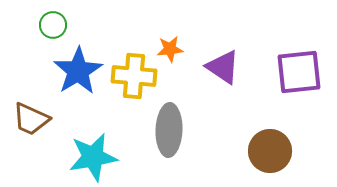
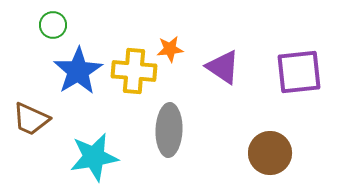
yellow cross: moved 5 px up
brown circle: moved 2 px down
cyan star: moved 1 px right
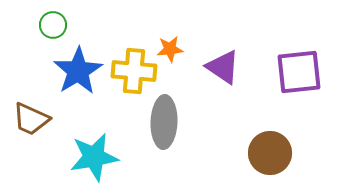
gray ellipse: moved 5 px left, 8 px up
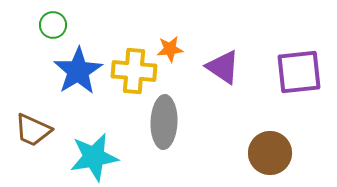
brown trapezoid: moved 2 px right, 11 px down
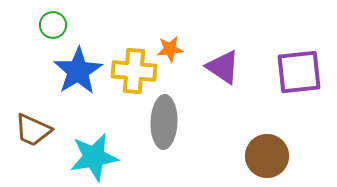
brown circle: moved 3 px left, 3 px down
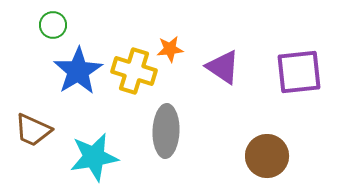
yellow cross: rotated 12 degrees clockwise
gray ellipse: moved 2 px right, 9 px down
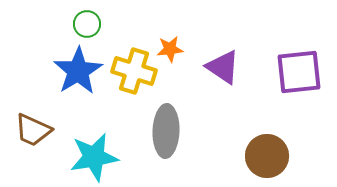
green circle: moved 34 px right, 1 px up
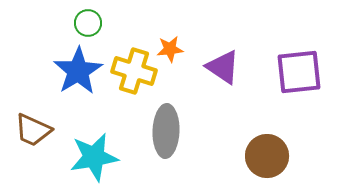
green circle: moved 1 px right, 1 px up
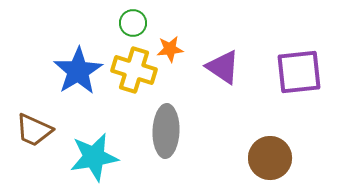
green circle: moved 45 px right
yellow cross: moved 1 px up
brown trapezoid: moved 1 px right
brown circle: moved 3 px right, 2 px down
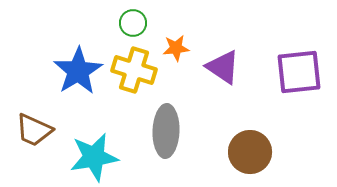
orange star: moved 6 px right, 1 px up
brown circle: moved 20 px left, 6 px up
